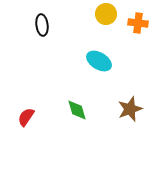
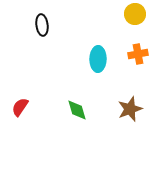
yellow circle: moved 29 px right
orange cross: moved 31 px down; rotated 18 degrees counterclockwise
cyan ellipse: moved 1 px left, 2 px up; rotated 60 degrees clockwise
red semicircle: moved 6 px left, 10 px up
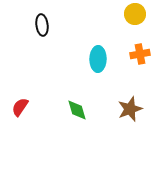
orange cross: moved 2 px right
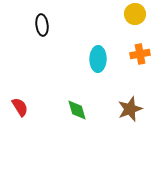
red semicircle: rotated 114 degrees clockwise
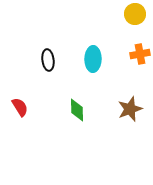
black ellipse: moved 6 px right, 35 px down
cyan ellipse: moved 5 px left
green diamond: rotated 15 degrees clockwise
